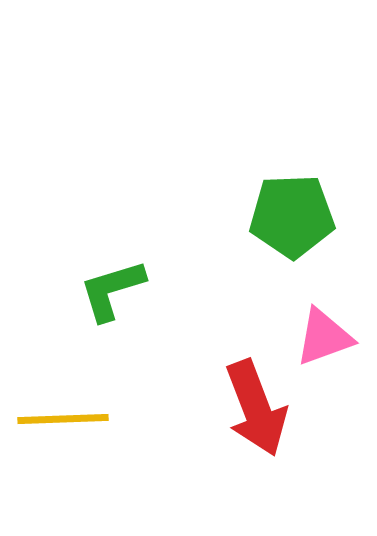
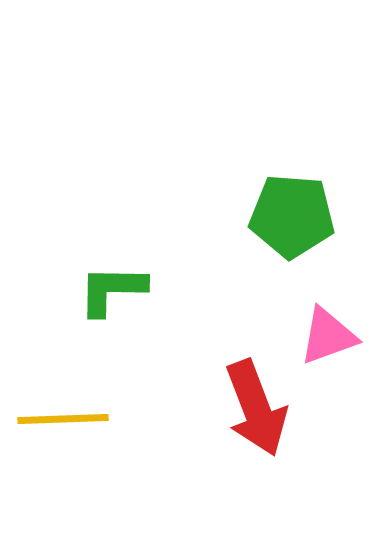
green pentagon: rotated 6 degrees clockwise
green L-shape: rotated 18 degrees clockwise
pink triangle: moved 4 px right, 1 px up
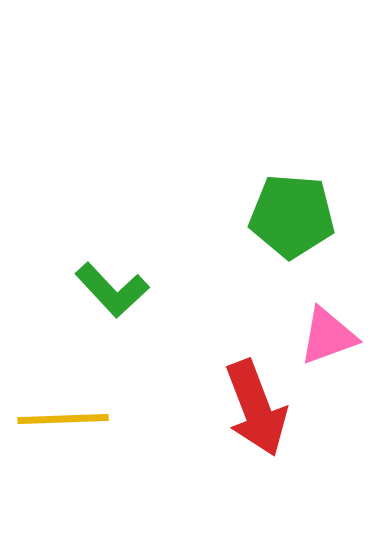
green L-shape: rotated 134 degrees counterclockwise
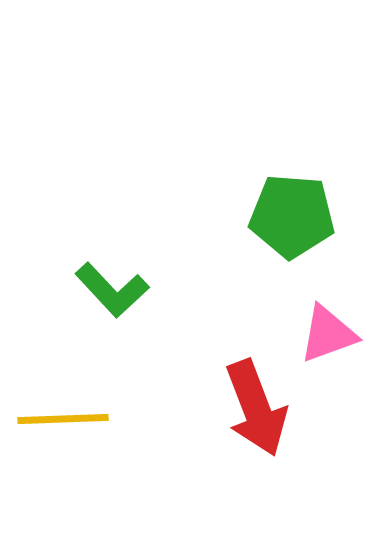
pink triangle: moved 2 px up
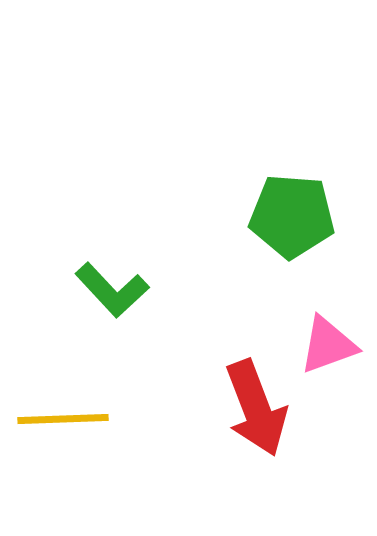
pink triangle: moved 11 px down
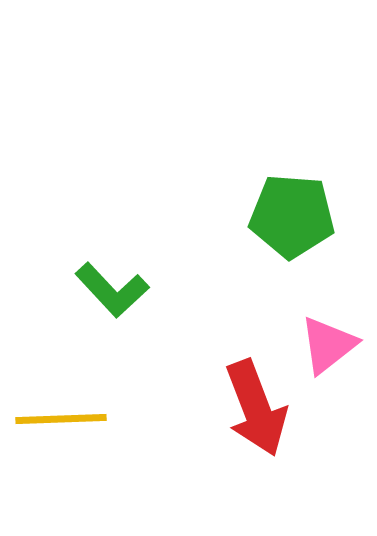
pink triangle: rotated 18 degrees counterclockwise
yellow line: moved 2 px left
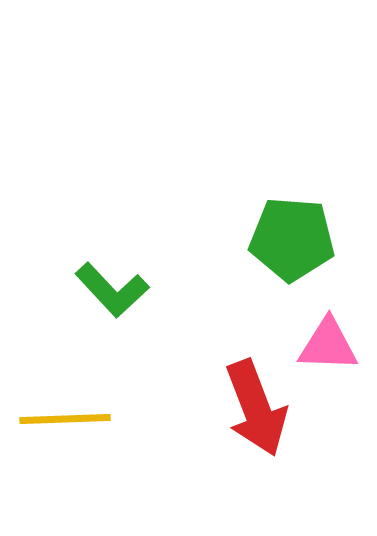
green pentagon: moved 23 px down
pink triangle: rotated 40 degrees clockwise
yellow line: moved 4 px right
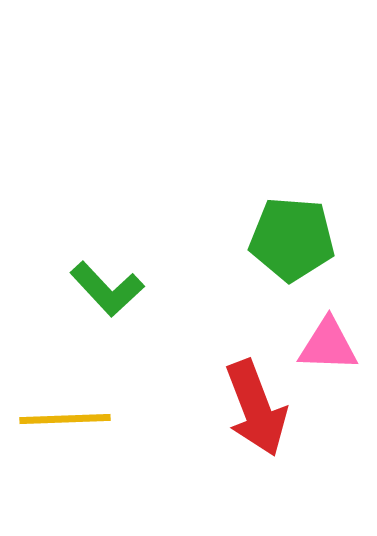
green L-shape: moved 5 px left, 1 px up
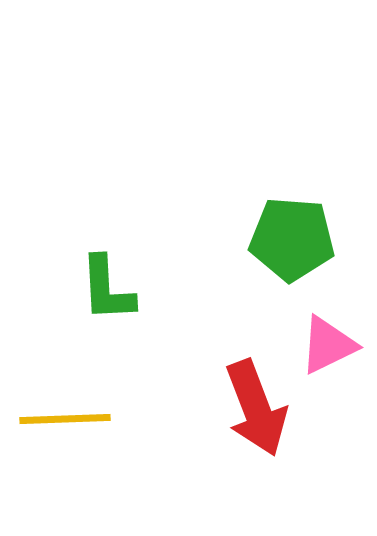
green L-shape: rotated 40 degrees clockwise
pink triangle: rotated 28 degrees counterclockwise
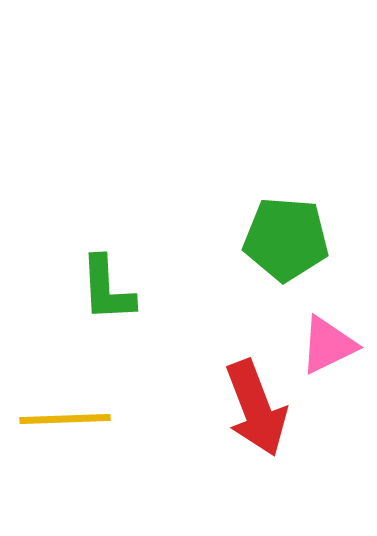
green pentagon: moved 6 px left
